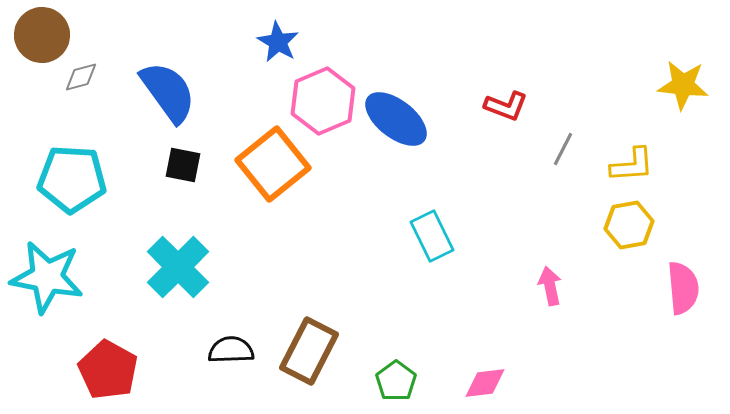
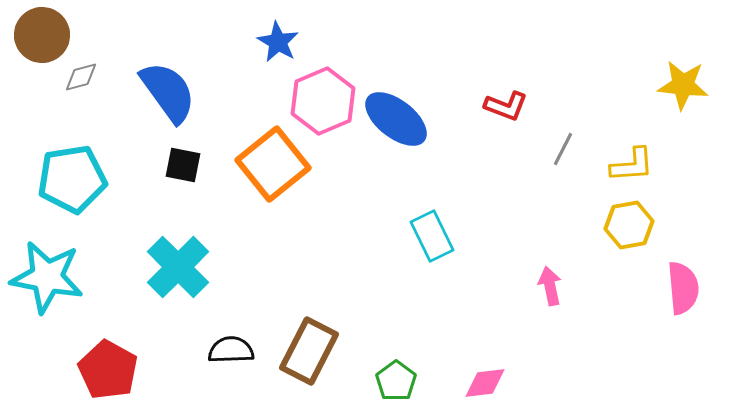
cyan pentagon: rotated 12 degrees counterclockwise
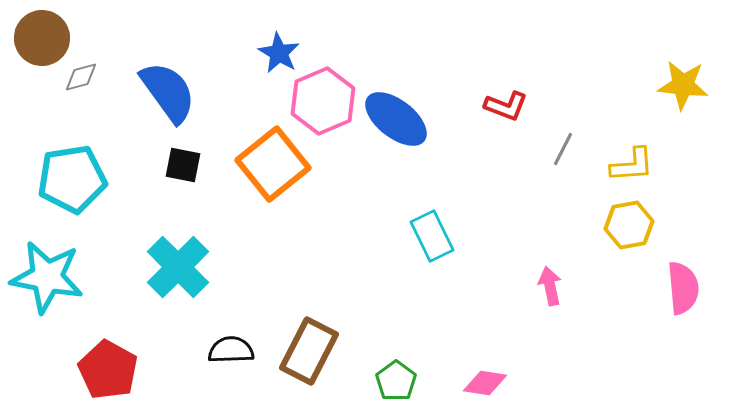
brown circle: moved 3 px down
blue star: moved 1 px right, 11 px down
pink diamond: rotated 15 degrees clockwise
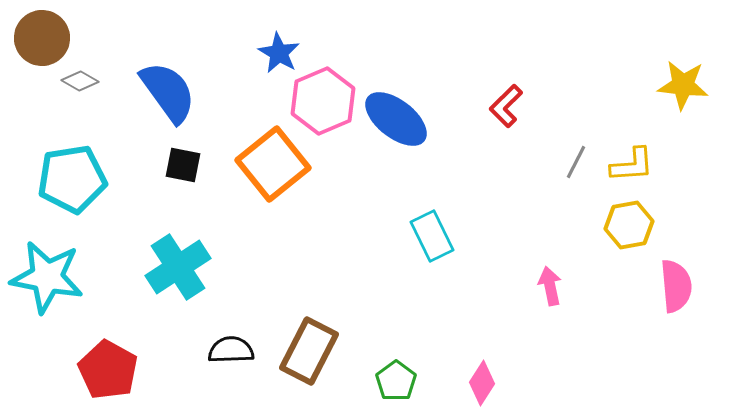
gray diamond: moved 1 px left, 4 px down; rotated 45 degrees clockwise
red L-shape: rotated 114 degrees clockwise
gray line: moved 13 px right, 13 px down
cyan cross: rotated 12 degrees clockwise
pink semicircle: moved 7 px left, 2 px up
pink diamond: moved 3 px left; rotated 66 degrees counterclockwise
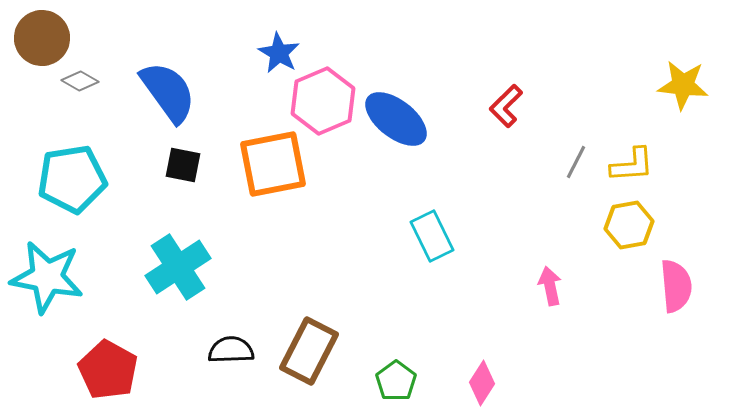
orange square: rotated 28 degrees clockwise
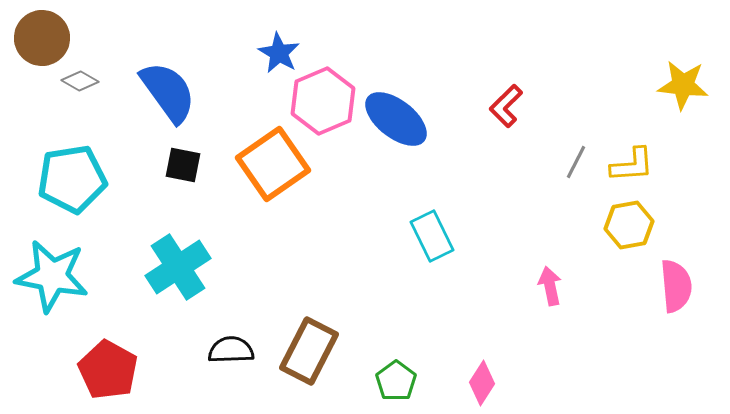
orange square: rotated 24 degrees counterclockwise
cyan star: moved 5 px right, 1 px up
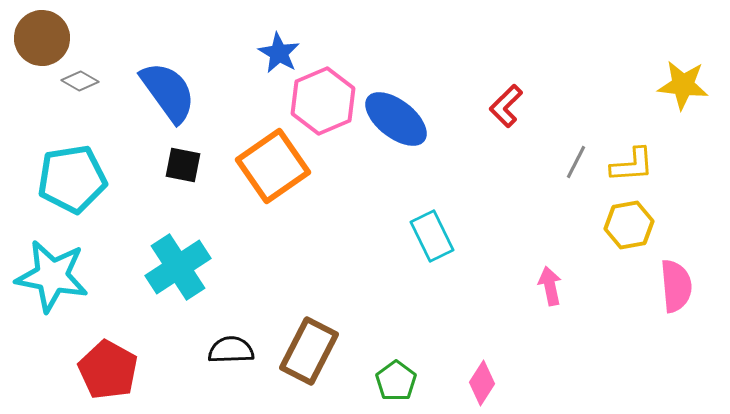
orange square: moved 2 px down
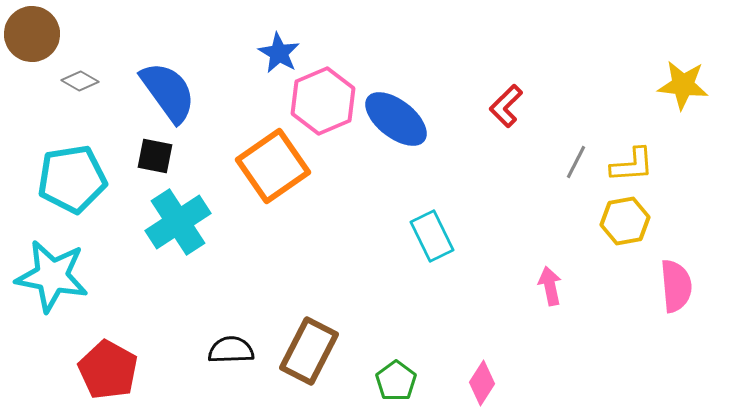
brown circle: moved 10 px left, 4 px up
black square: moved 28 px left, 9 px up
yellow hexagon: moved 4 px left, 4 px up
cyan cross: moved 45 px up
